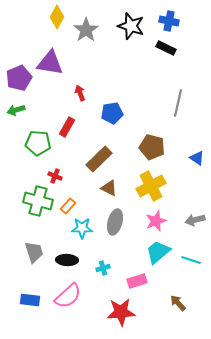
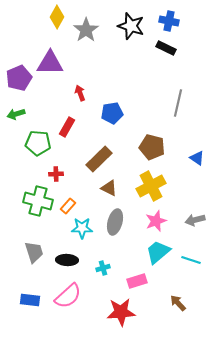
purple triangle: rotated 8 degrees counterclockwise
green arrow: moved 4 px down
red cross: moved 1 px right, 2 px up; rotated 24 degrees counterclockwise
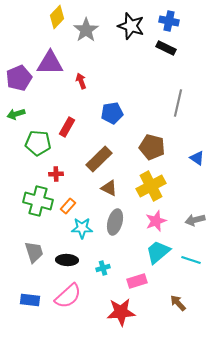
yellow diamond: rotated 15 degrees clockwise
red arrow: moved 1 px right, 12 px up
